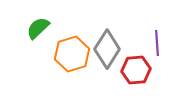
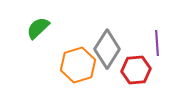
orange hexagon: moved 6 px right, 11 px down
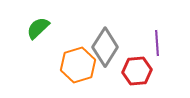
gray diamond: moved 2 px left, 2 px up
red hexagon: moved 1 px right, 1 px down
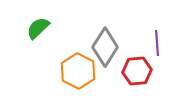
orange hexagon: moved 6 px down; rotated 16 degrees counterclockwise
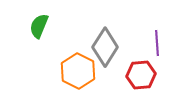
green semicircle: moved 1 px right, 2 px up; rotated 25 degrees counterclockwise
red hexagon: moved 4 px right, 4 px down
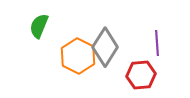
orange hexagon: moved 15 px up
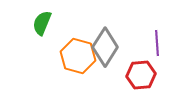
green semicircle: moved 3 px right, 3 px up
orange hexagon: rotated 12 degrees counterclockwise
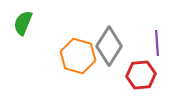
green semicircle: moved 19 px left
gray diamond: moved 4 px right, 1 px up
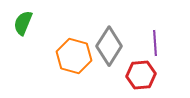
purple line: moved 2 px left
orange hexagon: moved 4 px left
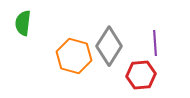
green semicircle: rotated 15 degrees counterclockwise
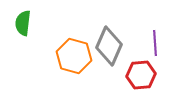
gray diamond: rotated 9 degrees counterclockwise
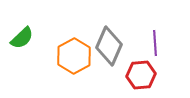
green semicircle: moved 1 px left, 15 px down; rotated 140 degrees counterclockwise
orange hexagon: rotated 16 degrees clockwise
